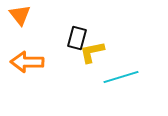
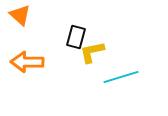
orange triangle: rotated 10 degrees counterclockwise
black rectangle: moved 1 px left, 1 px up
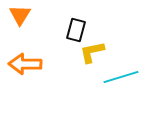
orange triangle: rotated 20 degrees clockwise
black rectangle: moved 7 px up
orange arrow: moved 2 px left, 2 px down
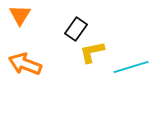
black rectangle: moved 1 px up; rotated 20 degrees clockwise
orange arrow: rotated 20 degrees clockwise
cyan line: moved 10 px right, 10 px up
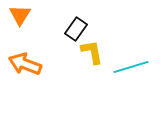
yellow L-shape: rotated 92 degrees clockwise
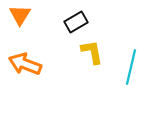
black rectangle: moved 7 px up; rotated 25 degrees clockwise
cyan line: rotated 60 degrees counterclockwise
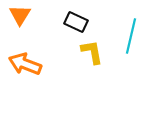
black rectangle: rotated 55 degrees clockwise
cyan line: moved 31 px up
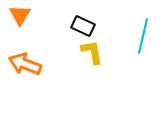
black rectangle: moved 7 px right, 4 px down
cyan line: moved 12 px right
